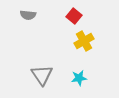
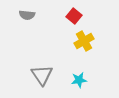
gray semicircle: moved 1 px left
cyan star: moved 2 px down
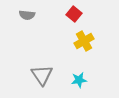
red square: moved 2 px up
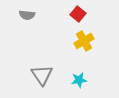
red square: moved 4 px right
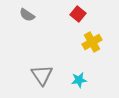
gray semicircle: rotated 28 degrees clockwise
yellow cross: moved 8 px right, 1 px down
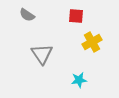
red square: moved 2 px left, 2 px down; rotated 35 degrees counterclockwise
gray triangle: moved 21 px up
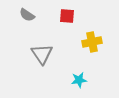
red square: moved 9 px left
yellow cross: rotated 18 degrees clockwise
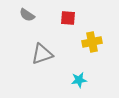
red square: moved 1 px right, 2 px down
gray triangle: rotated 45 degrees clockwise
